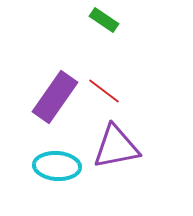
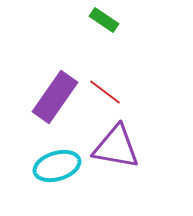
red line: moved 1 px right, 1 px down
purple triangle: rotated 21 degrees clockwise
cyan ellipse: rotated 21 degrees counterclockwise
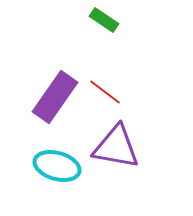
cyan ellipse: rotated 33 degrees clockwise
